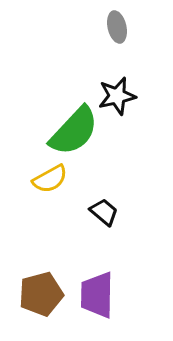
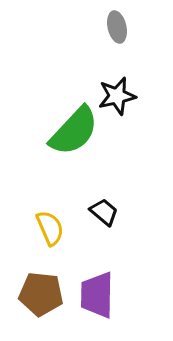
yellow semicircle: moved 49 px down; rotated 84 degrees counterclockwise
brown pentagon: rotated 21 degrees clockwise
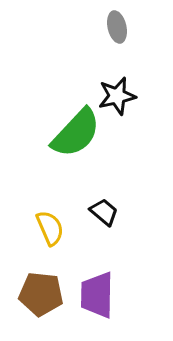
green semicircle: moved 2 px right, 2 px down
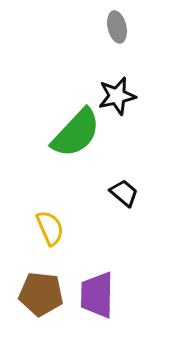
black trapezoid: moved 20 px right, 19 px up
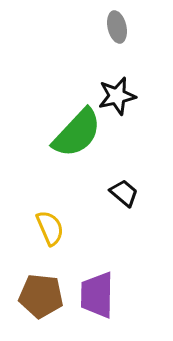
green semicircle: moved 1 px right
brown pentagon: moved 2 px down
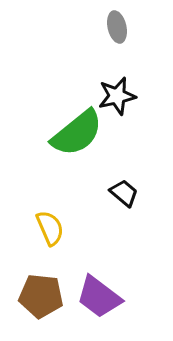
green semicircle: rotated 8 degrees clockwise
purple trapezoid: moved 2 px right, 2 px down; rotated 54 degrees counterclockwise
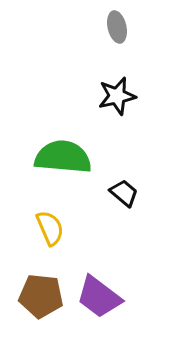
green semicircle: moved 14 px left, 24 px down; rotated 136 degrees counterclockwise
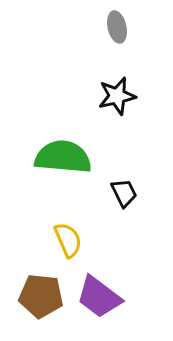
black trapezoid: rotated 24 degrees clockwise
yellow semicircle: moved 18 px right, 12 px down
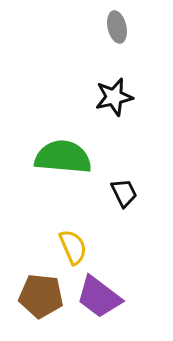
black star: moved 3 px left, 1 px down
yellow semicircle: moved 5 px right, 7 px down
